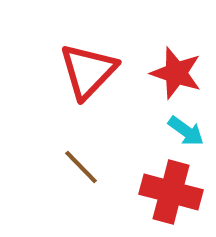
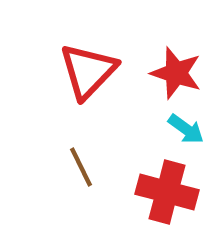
cyan arrow: moved 2 px up
brown line: rotated 18 degrees clockwise
red cross: moved 4 px left
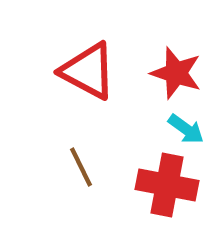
red triangle: rotated 46 degrees counterclockwise
red cross: moved 7 px up; rotated 4 degrees counterclockwise
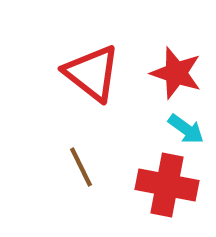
red triangle: moved 4 px right, 2 px down; rotated 10 degrees clockwise
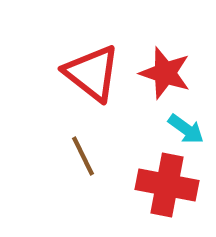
red star: moved 11 px left
brown line: moved 2 px right, 11 px up
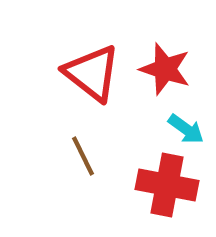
red star: moved 4 px up
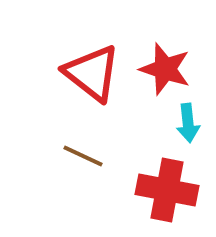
cyan arrow: moved 2 px right, 6 px up; rotated 48 degrees clockwise
brown line: rotated 39 degrees counterclockwise
red cross: moved 5 px down
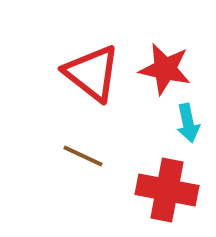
red star: rotated 6 degrees counterclockwise
cyan arrow: rotated 6 degrees counterclockwise
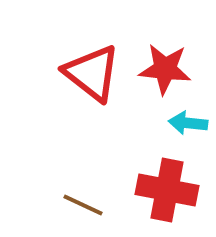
red star: rotated 6 degrees counterclockwise
cyan arrow: rotated 108 degrees clockwise
brown line: moved 49 px down
